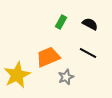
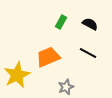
gray star: moved 10 px down
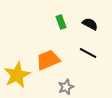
green rectangle: rotated 48 degrees counterclockwise
orange trapezoid: moved 3 px down
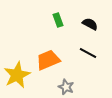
green rectangle: moved 3 px left, 2 px up
gray star: rotated 28 degrees counterclockwise
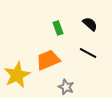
green rectangle: moved 8 px down
black semicircle: rotated 14 degrees clockwise
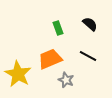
black line: moved 3 px down
orange trapezoid: moved 2 px right, 1 px up
yellow star: moved 1 px right, 1 px up; rotated 16 degrees counterclockwise
gray star: moved 7 px up
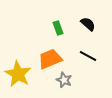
black semicircle: moved 2 px left
gray star: moved 2 px left
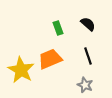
black line: rotated 42 degrees clockwise
yellow star: moved 3 px right, 4 px up
gray star: moved 21 px right, 5 px down
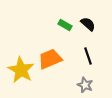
green rectangle: moved 7 px right, 3 px up; rotated 40 degrees counterclockwise
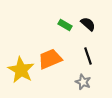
gray star: moved 2 px left, 3 px up
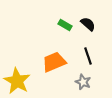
orange trapezoid: moved 4 px right, 3 px down
yellow star: moved 4 px left, 11 px down
